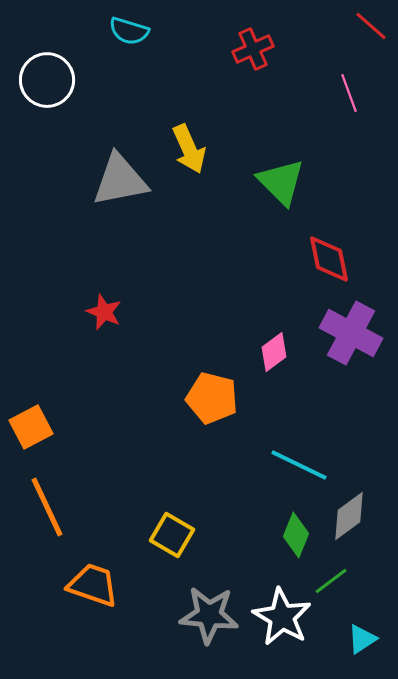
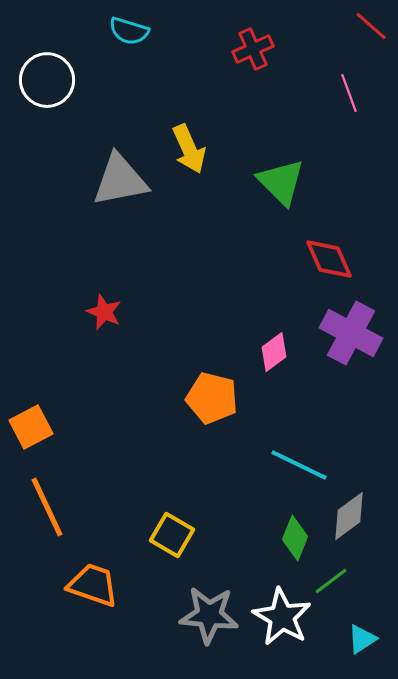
red diamond: rotated 12 degrees counterclockwise
green diamond: moved 1 px left, 3 px down
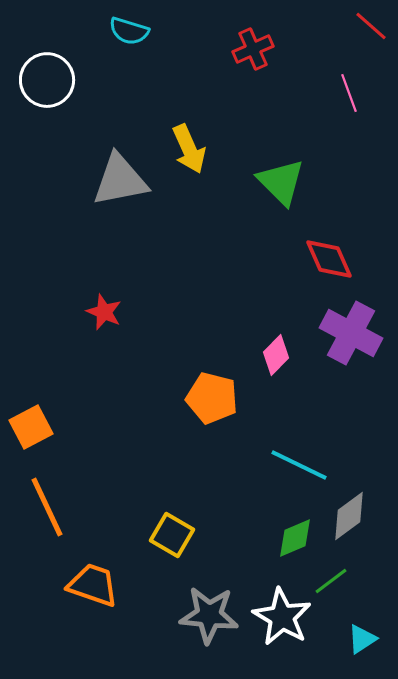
pink diamond: moved 2 px right, 3 px down; rotated 9 degrees counterclockwise
green diamond: rotated 45 degrees clockwise
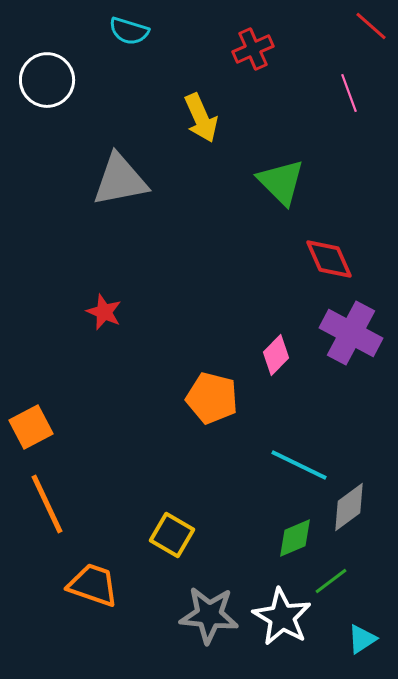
yellow arrow: moved 12 px right, 31 px up
orange line: moved 3 px up
gray diamond: moved 9 px up
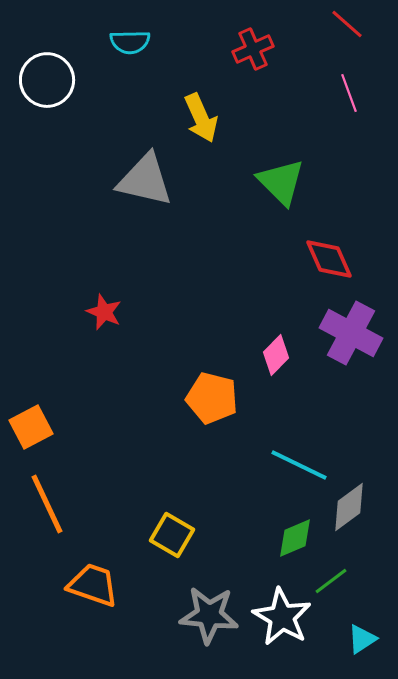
red line: moved 24 px left, 2 px up
cyan semicircle: moved 1 px right, 11 px down; rotated 18 degrees counterclockwise
gray triangle: moved 25 px right; rotated 24 degrees clockwise
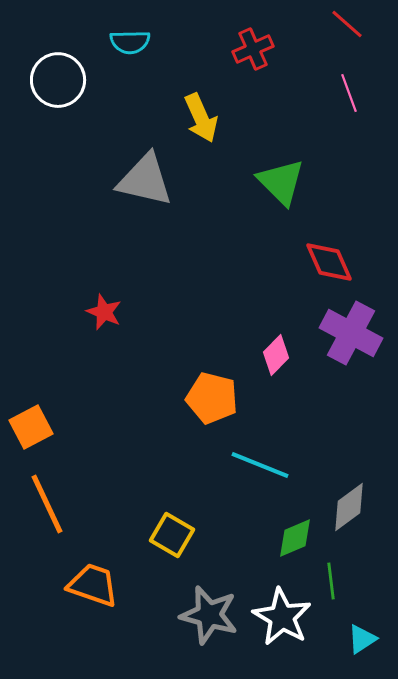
white circle: moved 11 px right
red diamond: moved 3 px down
cyan line: moved 39 px left; rotated 4 degrees counterclockwise
green line: rotated 60 degrees counterclockwise
gray star: rotated 10 degrees clockwise
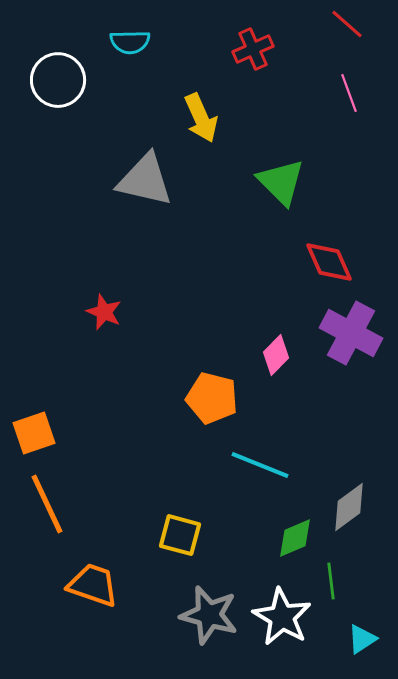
orange square: moved 3 px right, 6 px down; rotated 9 degrees clockwise
yellow square: moved 8 px right; rotated 15 degrees counterclockwise
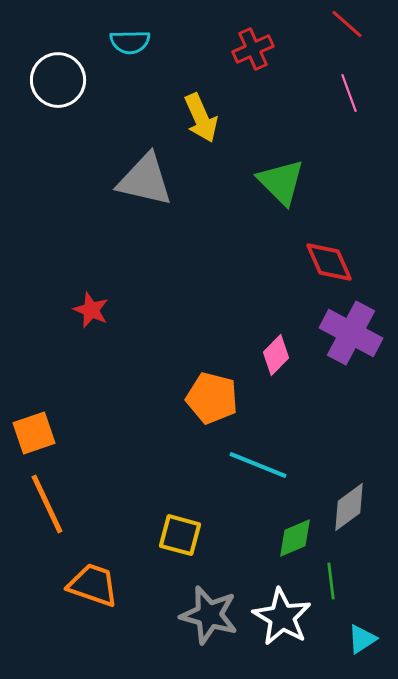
red star: moved 13 px left, 2 px up
cyan line: moved 2 px left
